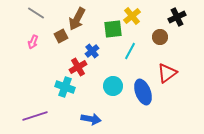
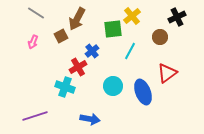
blue arrow: moved 1 px left
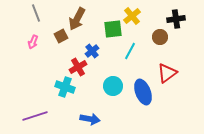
gray line: rotated 36 degrees clockwise
black cross: moved 1 px left, 2 px down; rotated 18 degrees clockwise
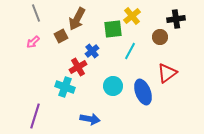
pink arrow: rotated 24 degrees clockwise
purple line: rotated 55 degrees counterclockwise
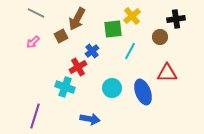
gray line: rotated 42 degrees counterclockwise
red triangle: rotated 35 degrees clockwise
cyan circle: moved 1 px left, 2 px down
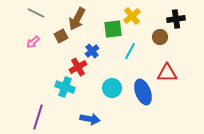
purple line: moved 3 px right, 1 px down
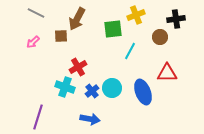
yellow cross: moved 4 px right, 1 px up; rotated 18 degrees clockwise
brown square: rotated 24 degrees clockwise
blue cross: moved 40 px down
